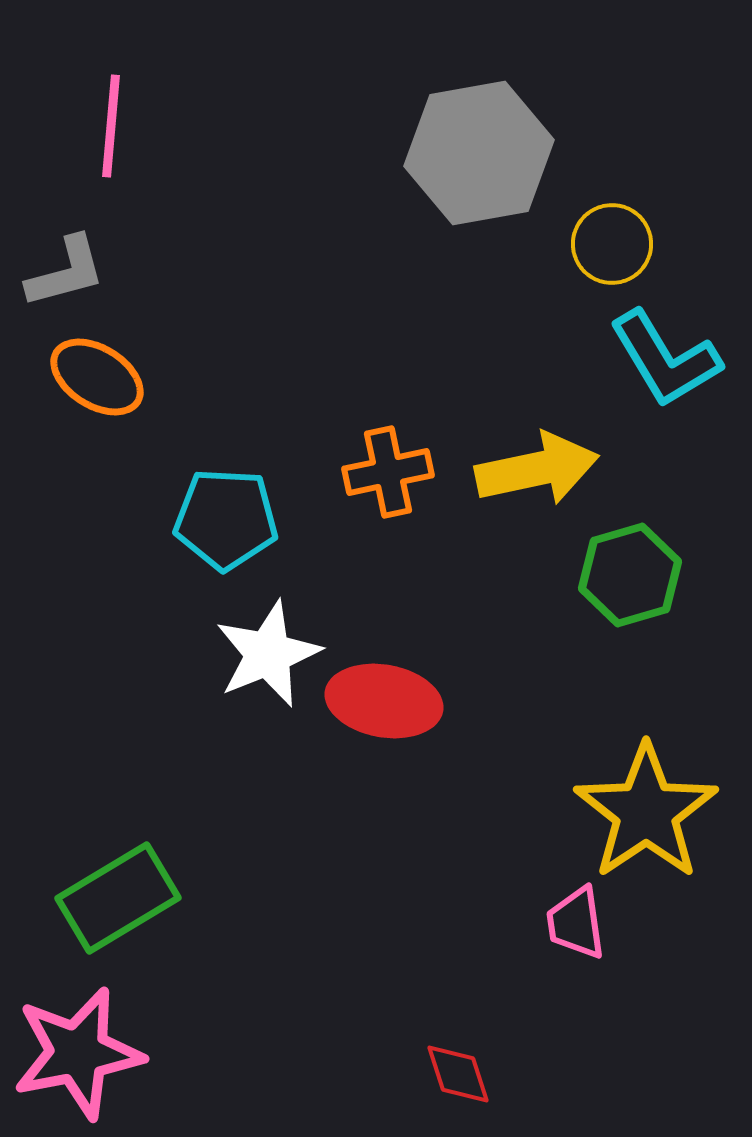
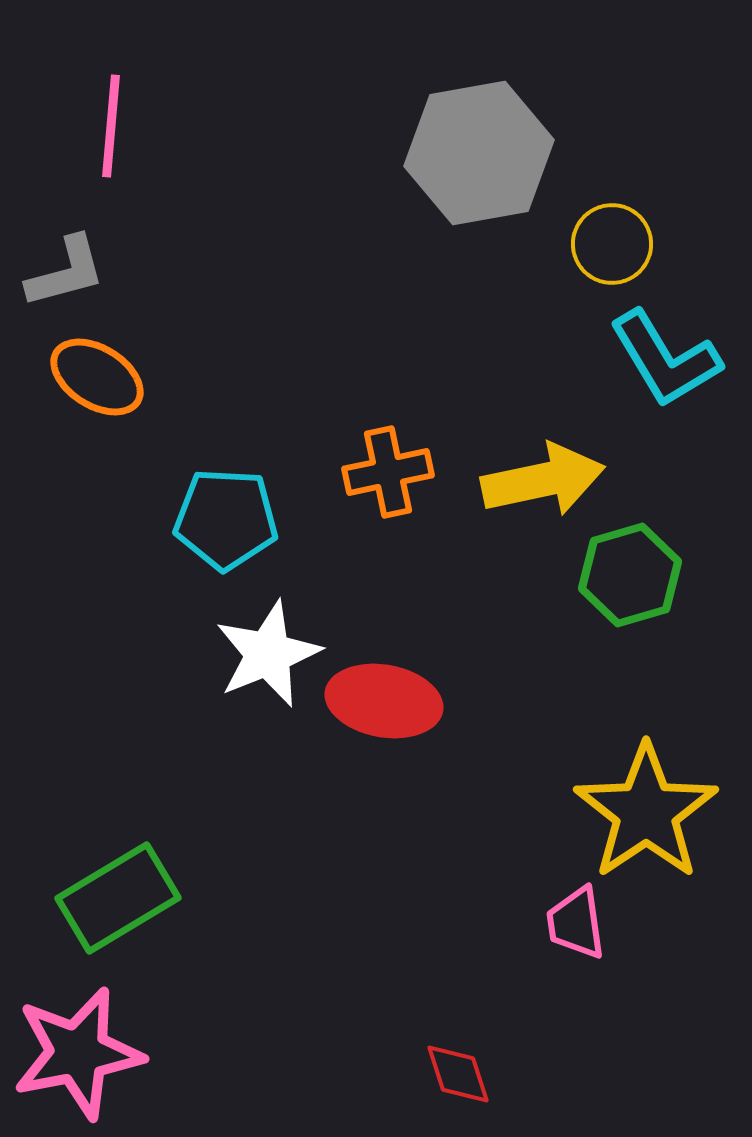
yellow arrow: moved 6 px right, 11 px down
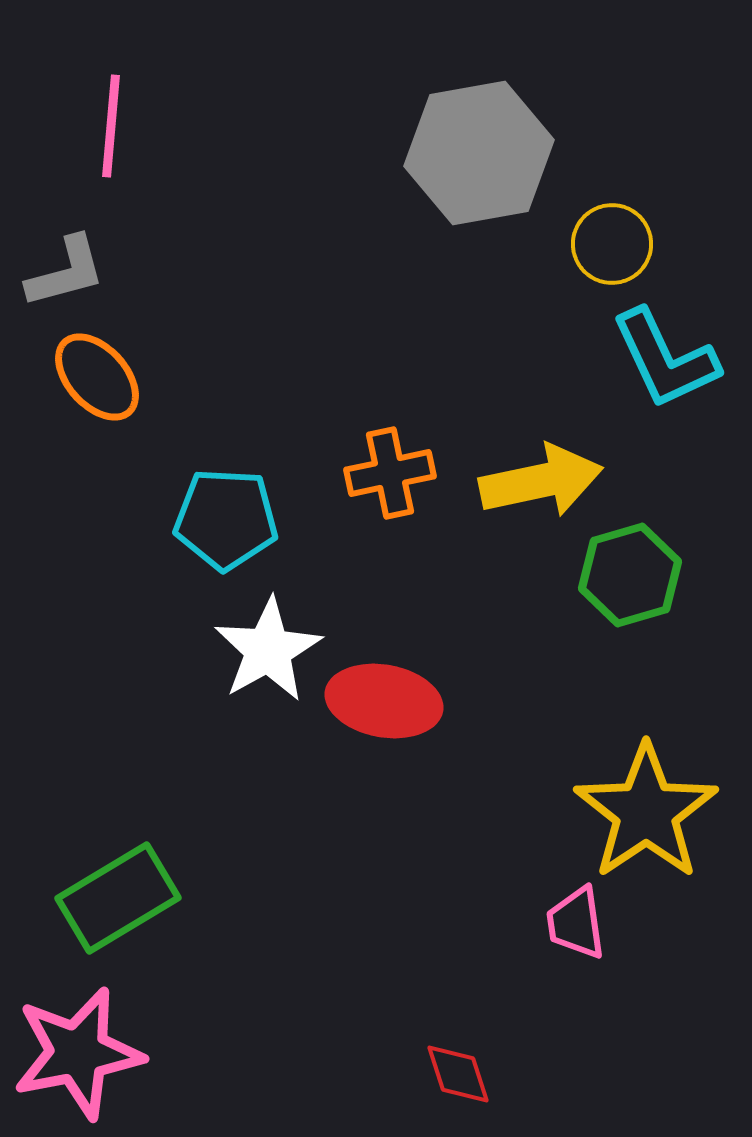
cyan L-shape: rotated 6 degrees clockwise
orange ellipse: rotated 16 degrees clockwise
orange cross: moved 2 px right, 1 px down
yellow arrow: moved 2 px left, 1 px down
white star: moved 4 px up; rotated 7 degrees counterclockwise
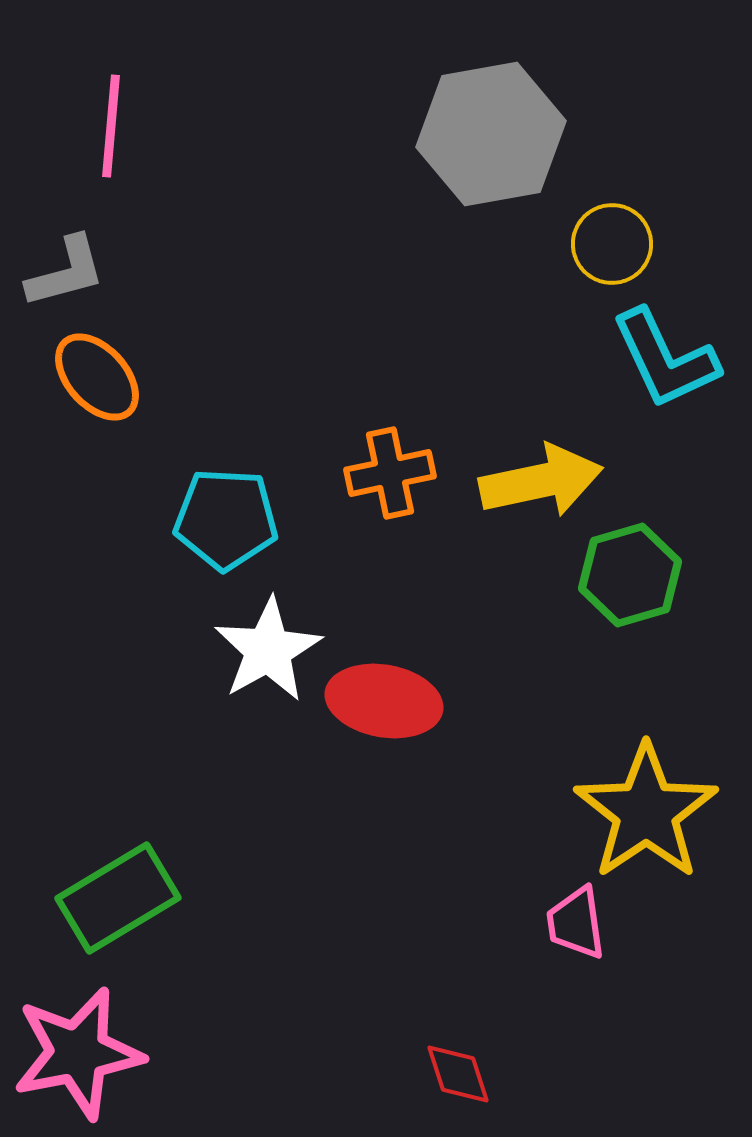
gray hexagon: moved 12 px right, 19 px up
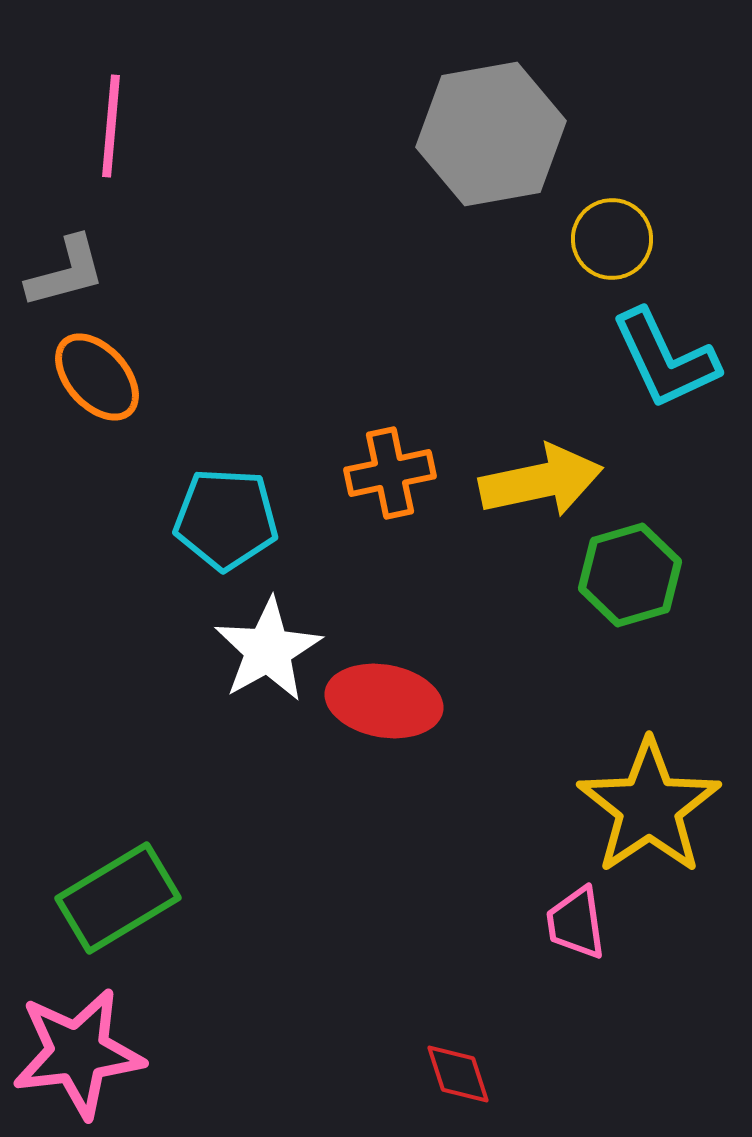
yellow circle: moved 5 px up
yellow star: moved 3 px right, 5 px up
pink star: rotated 4 degrees clockwise
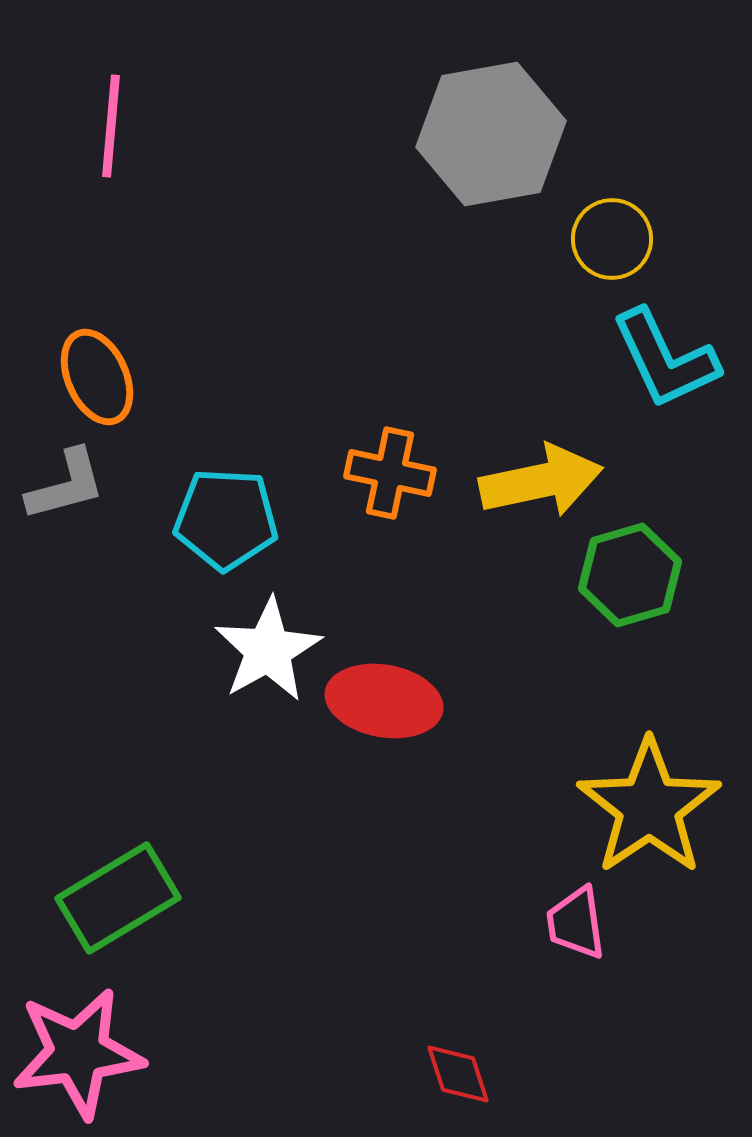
gray L-shape: moved 213 px down
orange ellipse: rotated 18 degrees clockwise
orange cross: rotated 24 degrees clockwise
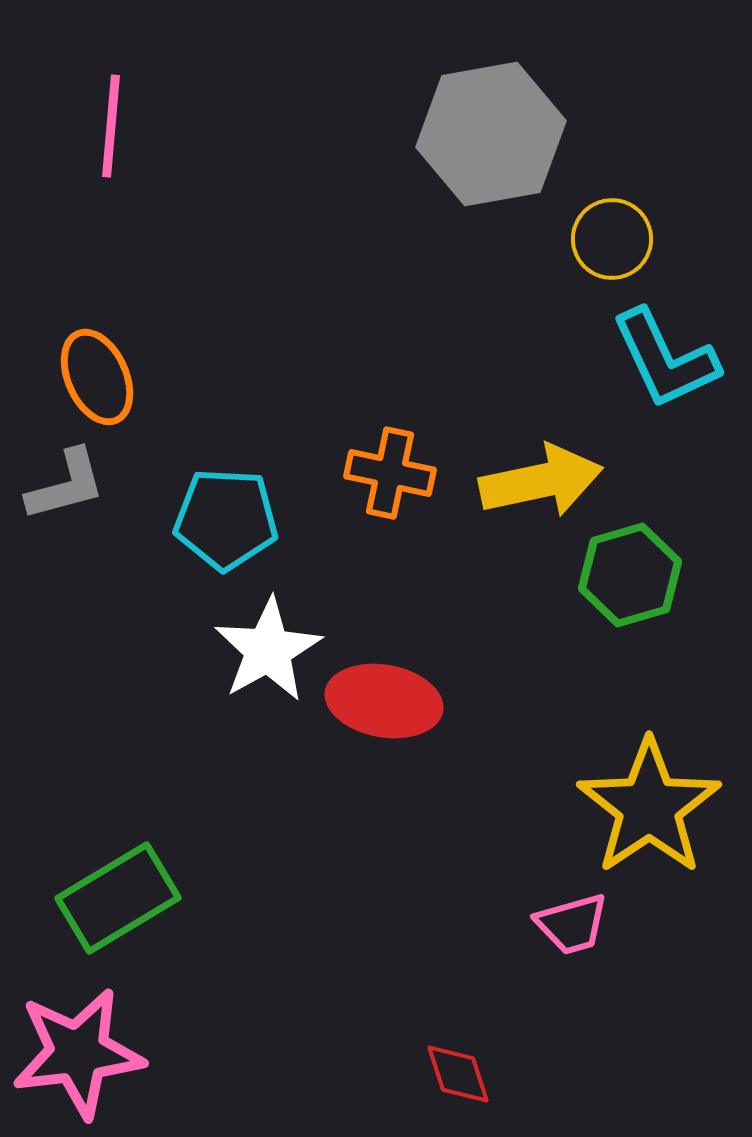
pink trapezoid: moved 4 px left, 1 px down; rotated 98 degrees counterclockwise
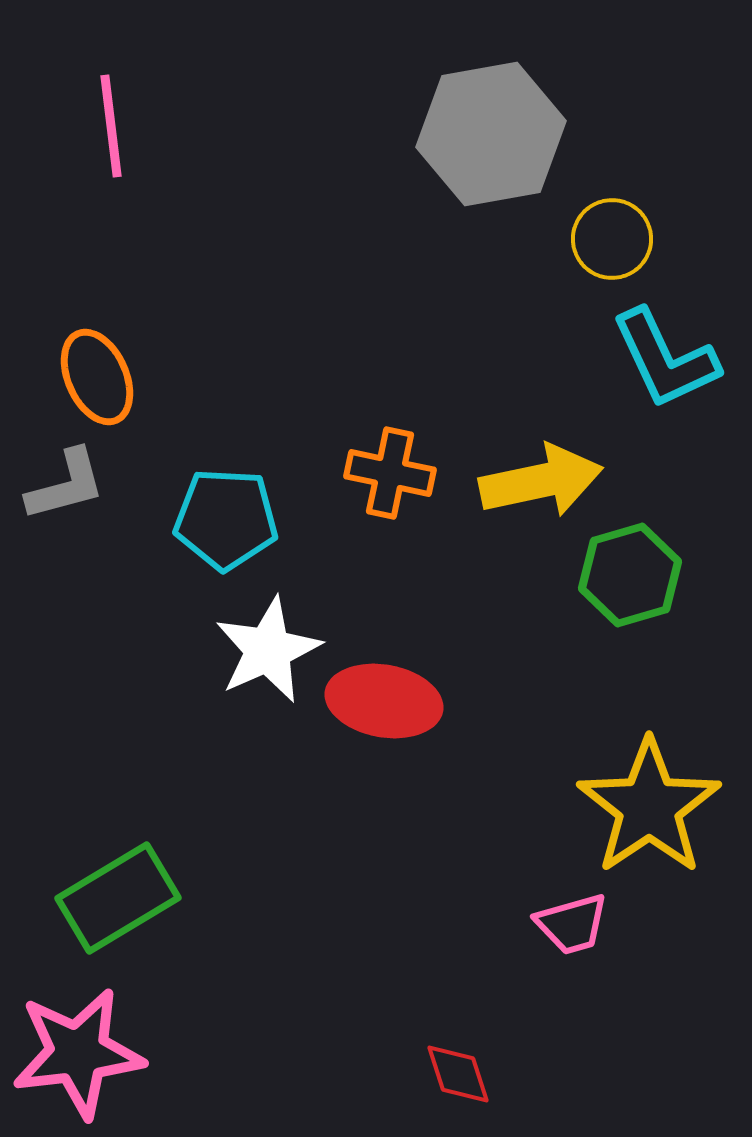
pink line: rotated 12 degrees counterclockwise
white star: rotated 5 degrees clockwise
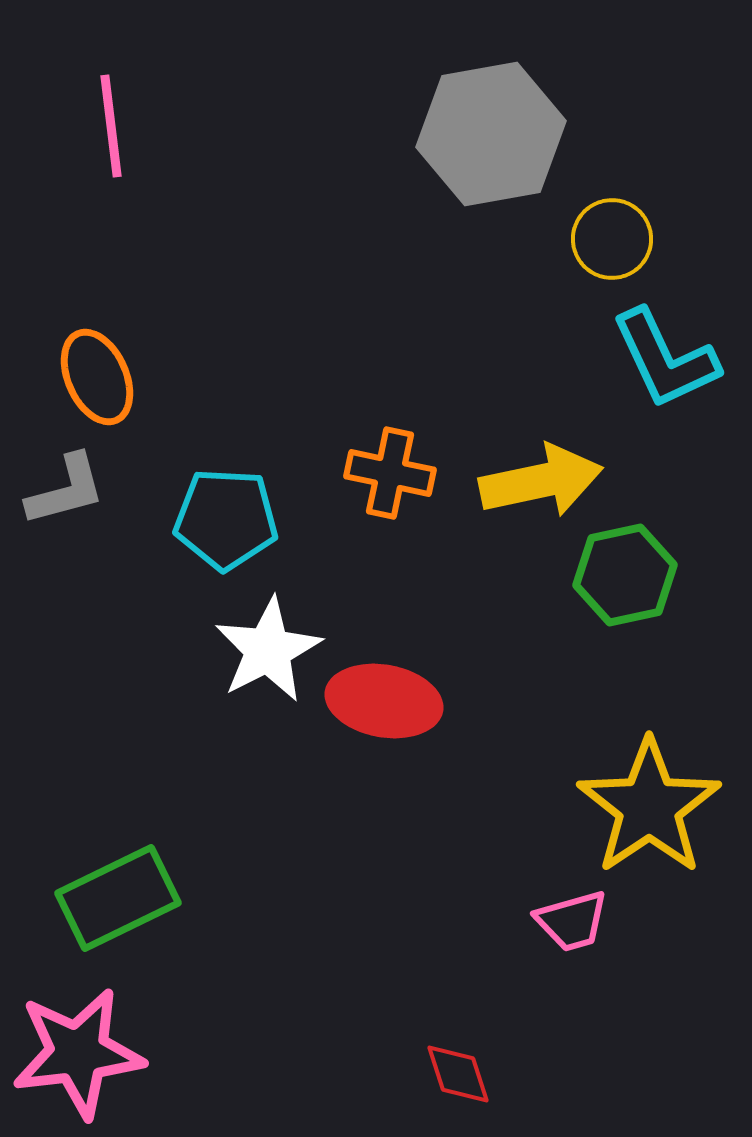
gray L-shape: moved 5 px down
green hexagon: moved 5 px left; rotated 4 degrees clockwise
white star: rotated 3 degrees counterclockwise
green rectangle: rotated 5 degrees clockwise
pink trapezoid: moved 3 px up
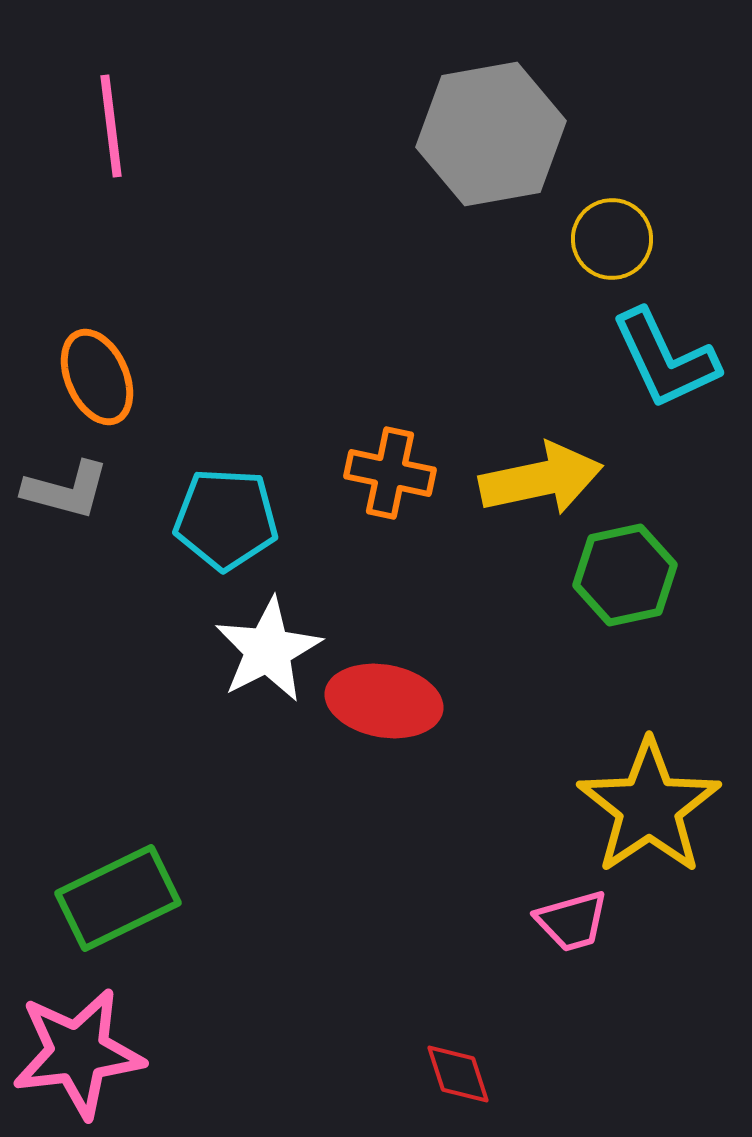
yellow arrow: moved 2 px up
gray L-shape: rotated 30 degrees clockwise
